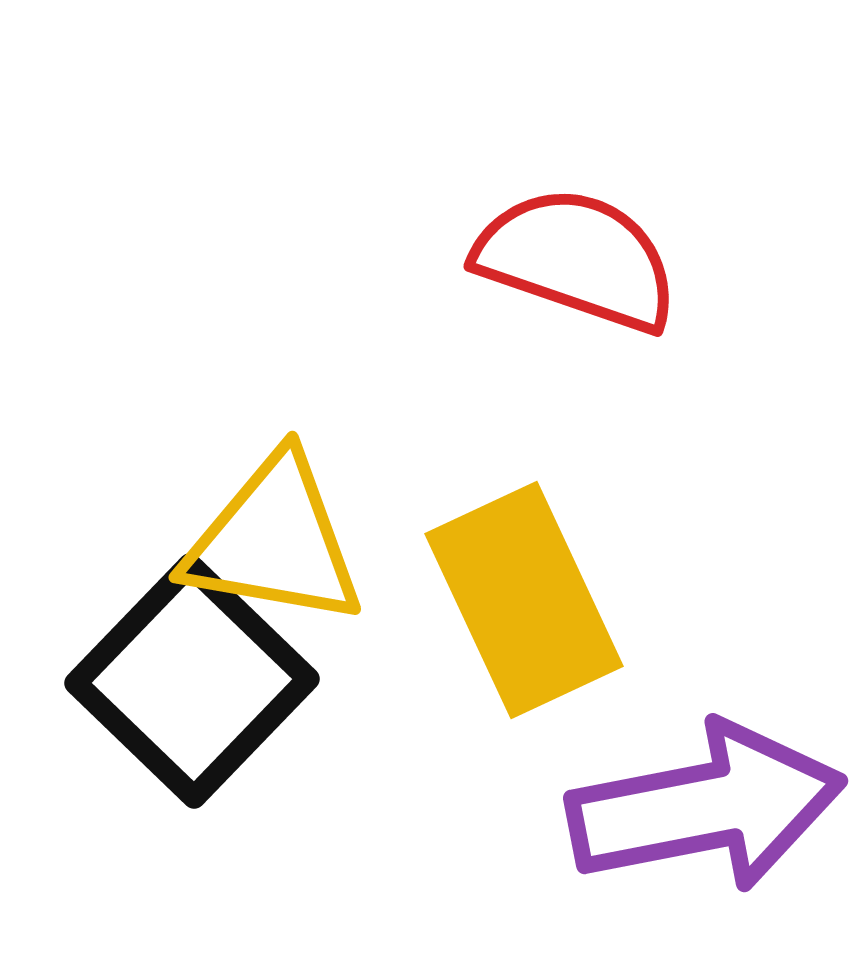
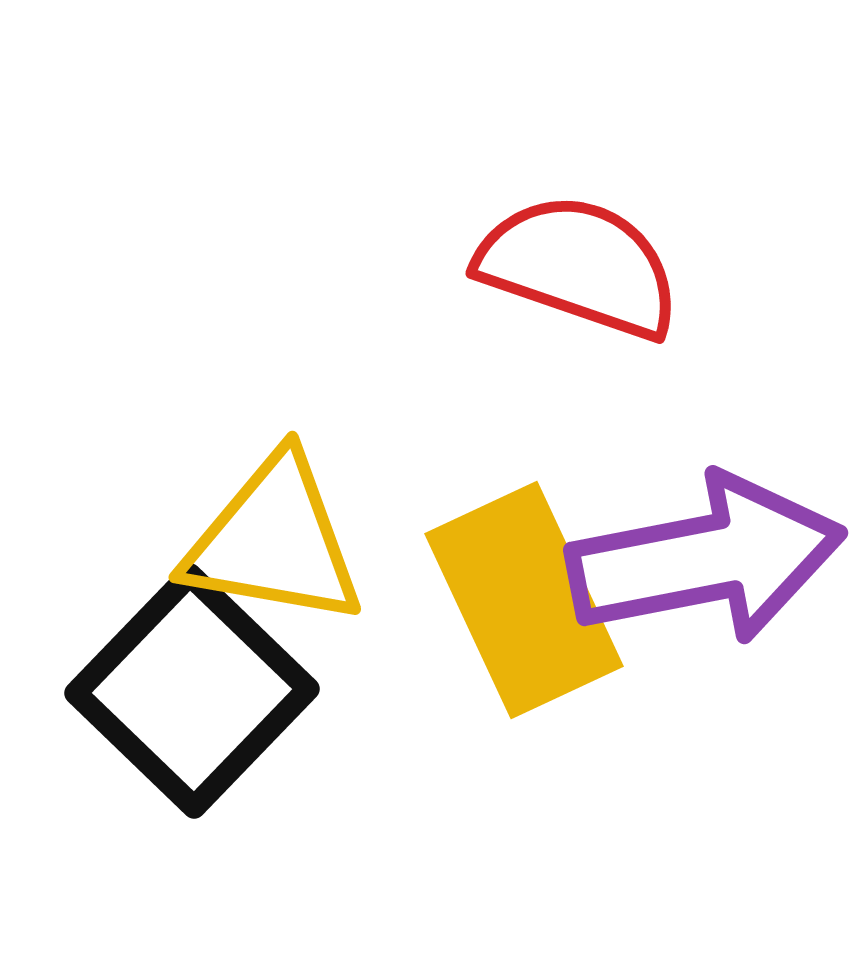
red semicircle: moved 2 px right, 7 px down
black square: moved 10 px down
purple arrow: moved 248 px up
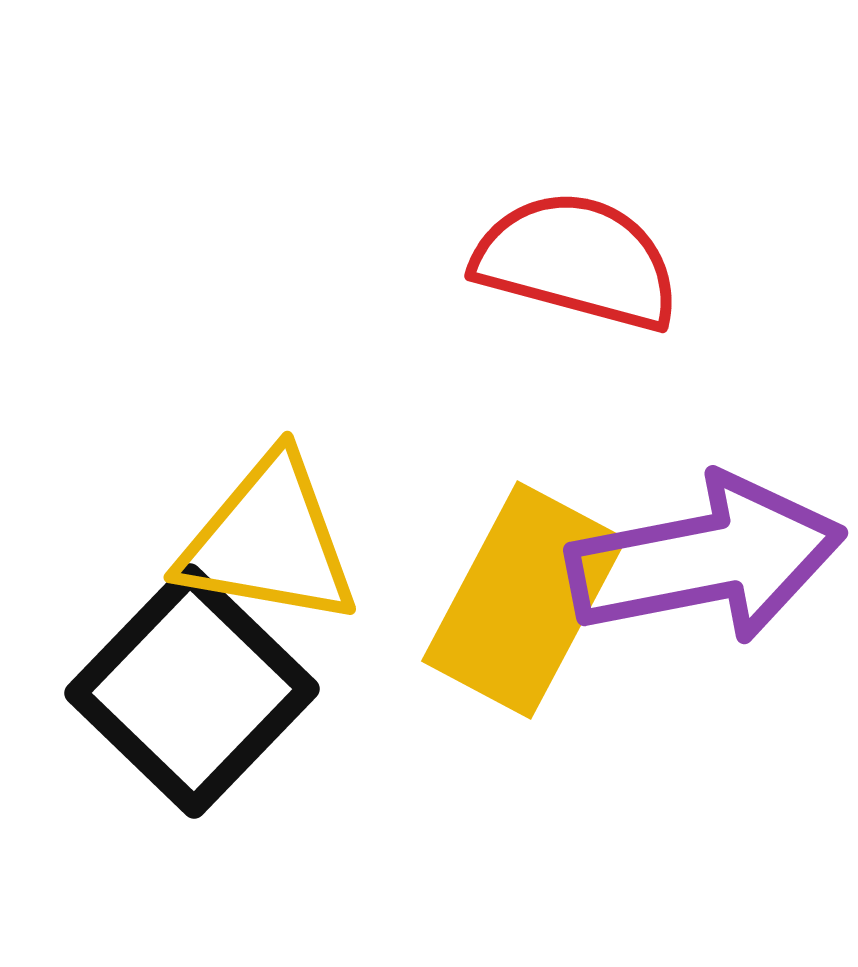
red semicircle: moved 2 px left, 5 px up; rotated 4 degrees counterclockwise
yellow triangle: moved 5 px left
yellow rectangle: rotated 53 degrees clockwise
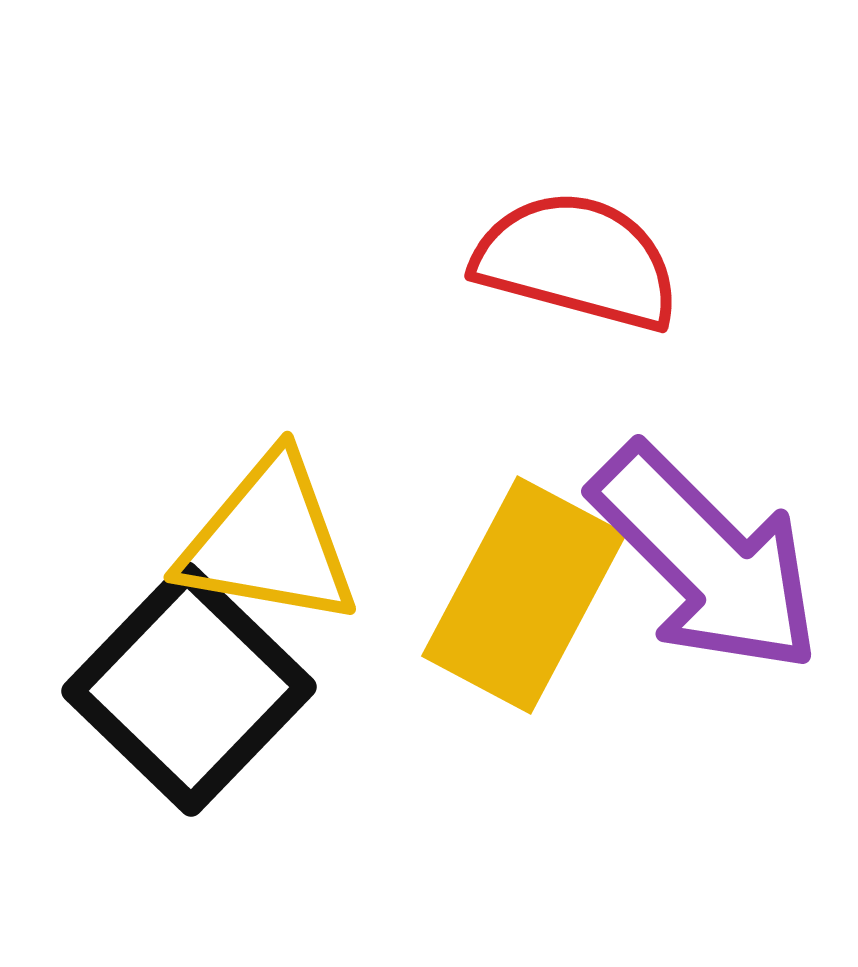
purple arrow: rotated 56 degrees clockwise
yellow rectangle: moved 5 px up
black square: moved 3 px left, 2 px up
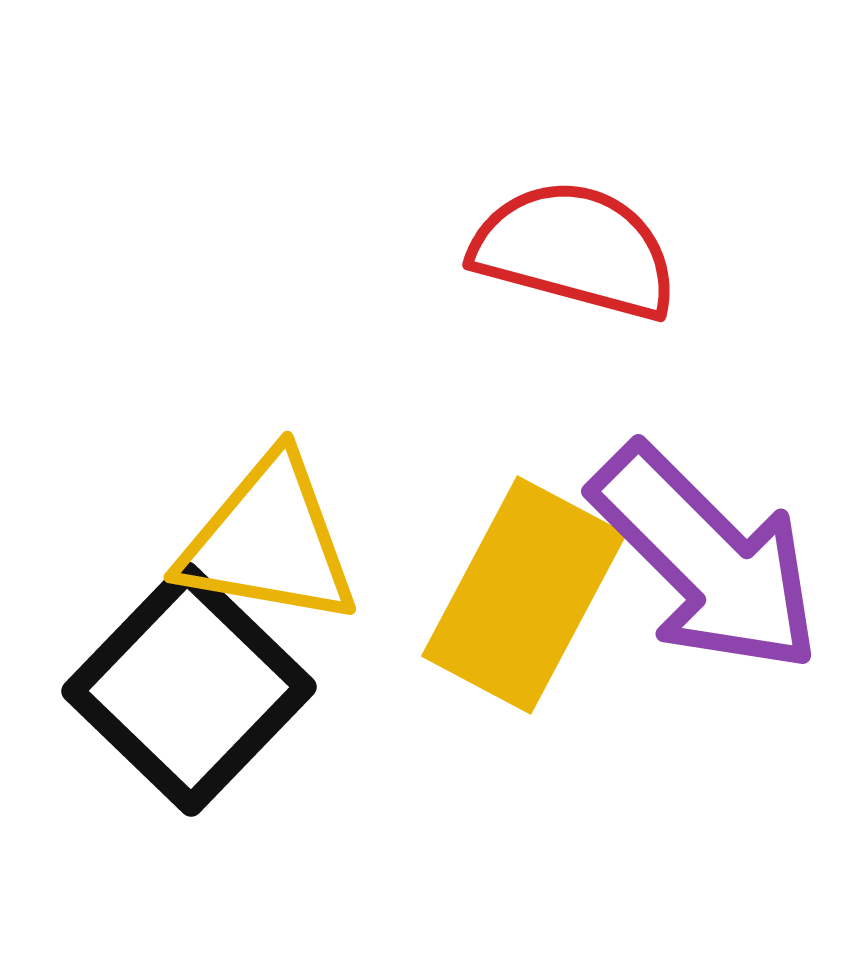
red semicircle: moved 2 px left, 11 px up
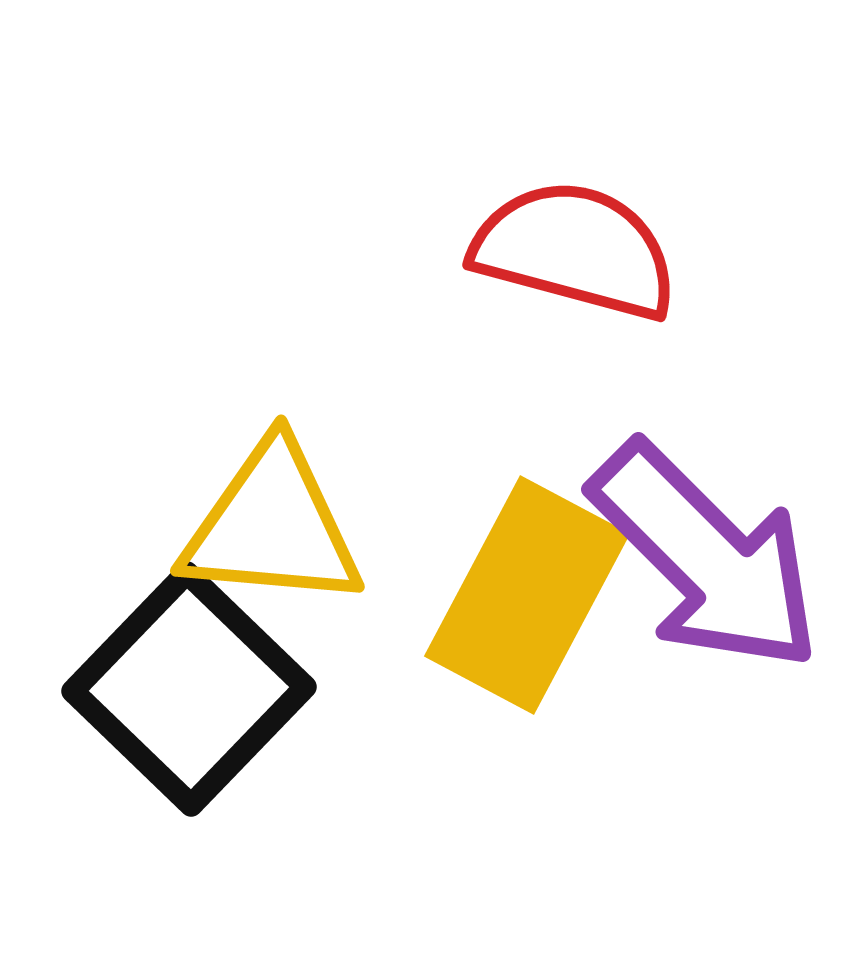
yellow triangle: moved 3 px right, 15 px up; rotated 5 degrees counterclockwise
purple arrow: moved 2 px up
yellow rectangle: moved 3 px right
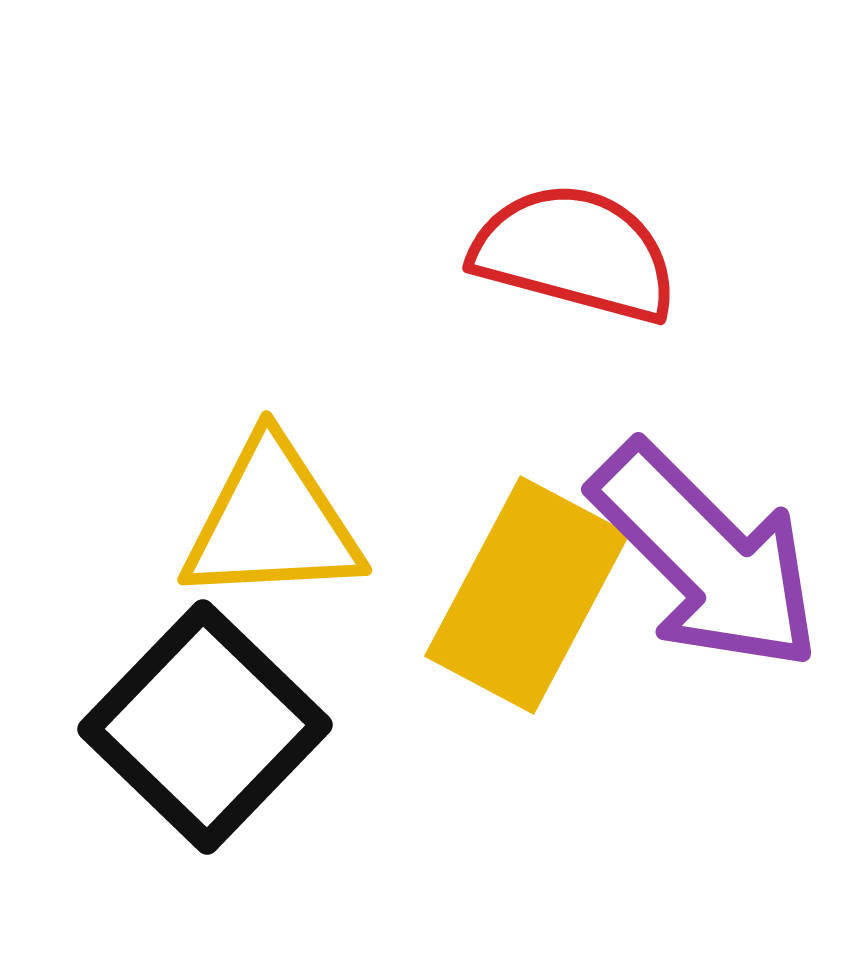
red semicircle: moved 3 px down
yellow triangle: moved 4 px up; rotated 8 degrees counterclockwise
black square: moved 16 px right, 38 px down
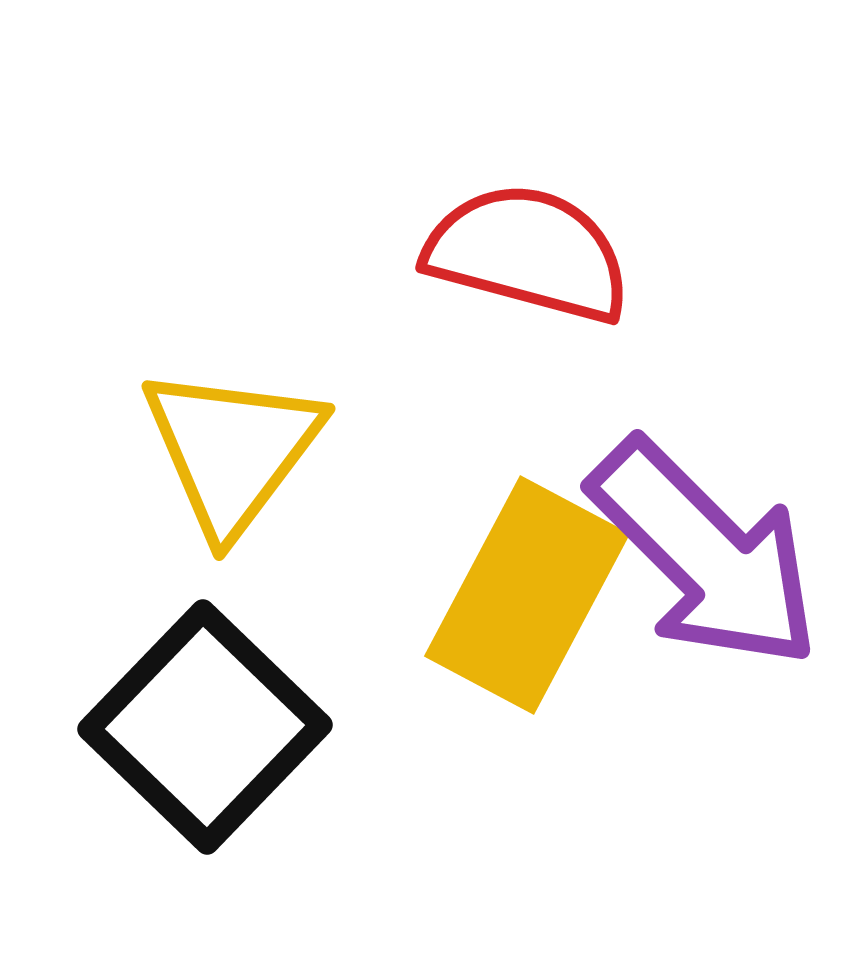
red semicircle: moved 47 px left
yellow triangle: moved 40 px left, 72 px up; rotated 50 degrees counterclockwise
purple arrow: moved 1 px left, 3 px up
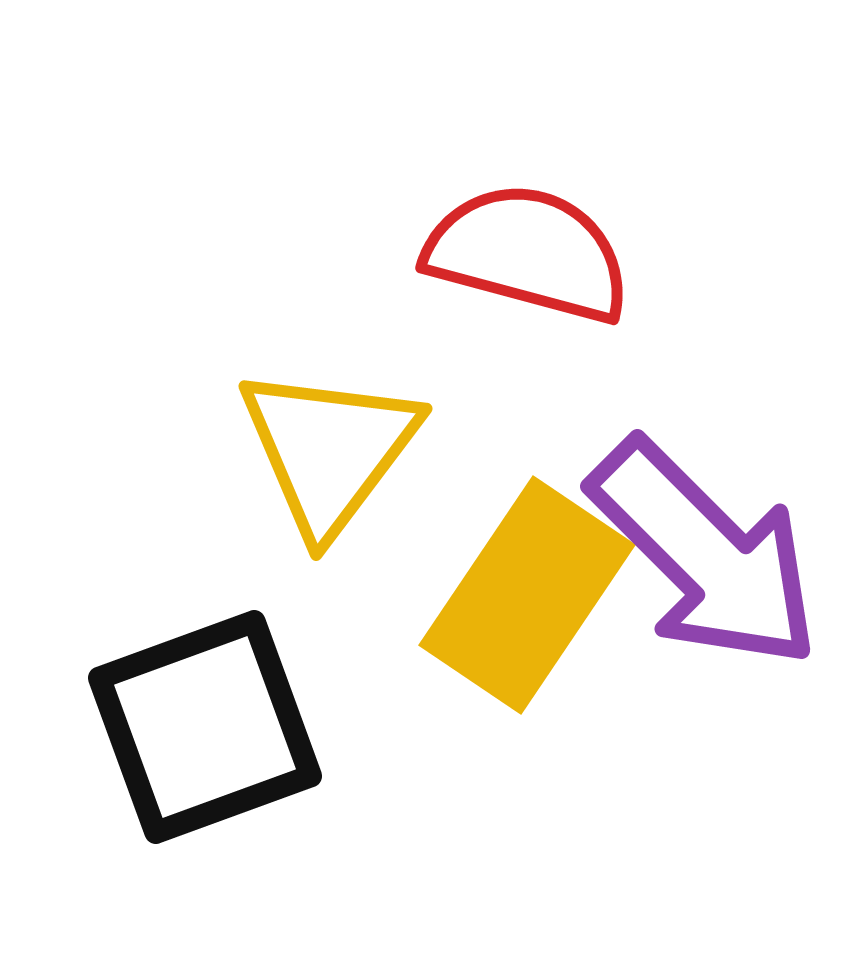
yellow triangle: moved 97 px right
yellow rectangle: rotated 6 degrees clockwise
black square: rotated 26 degrees clockwise
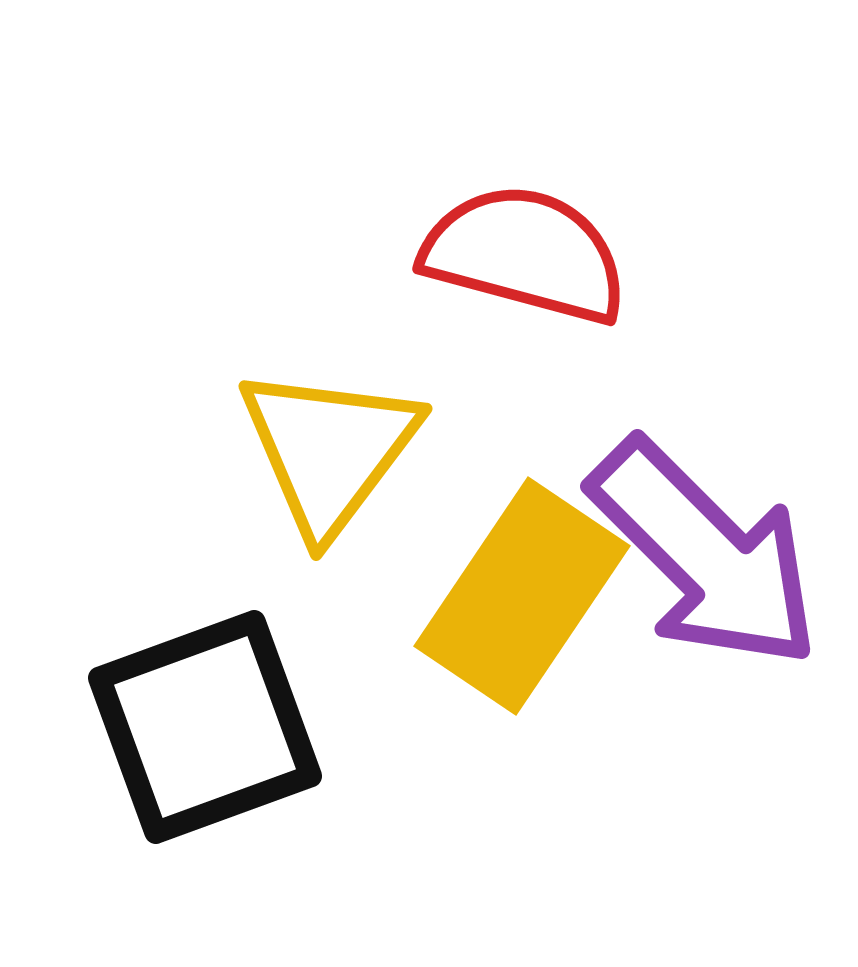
red semicircle: moved 3 px left, 1 px down
yellow rectangle: moved 5 px left, 1 px down
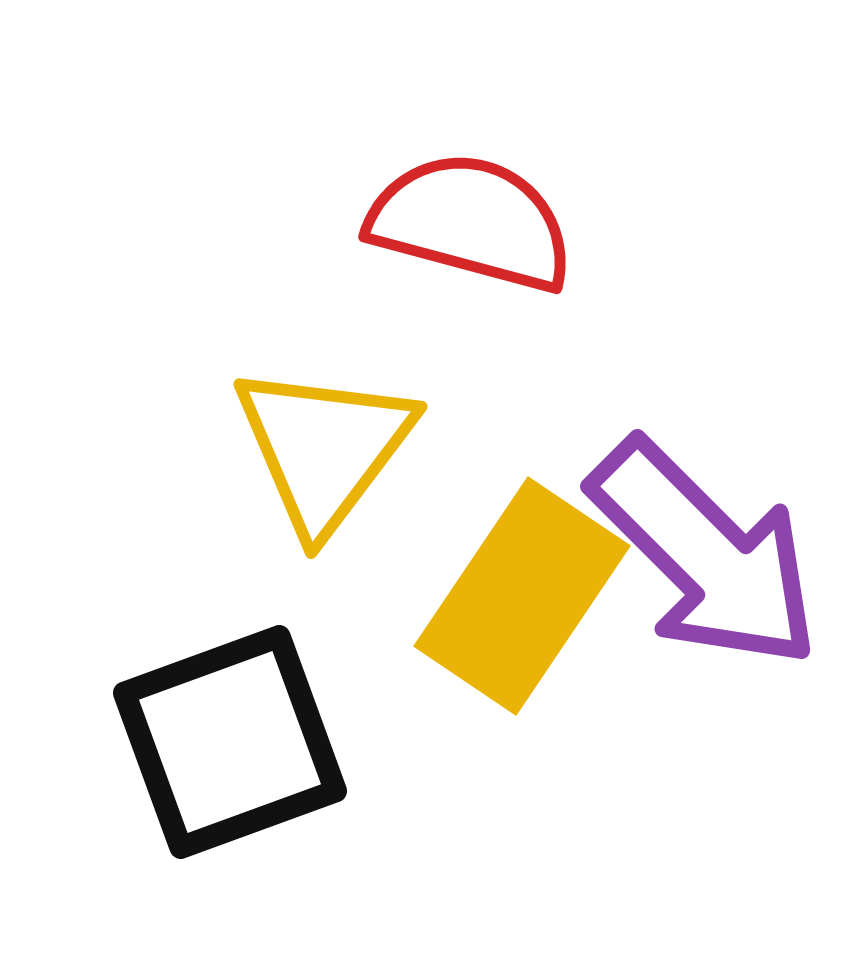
red semicircle: moved 54 px left, 32 px up
yellow triangle: moved 5 px left, 2 px up
black square: moved 25 px right, 15 px down
